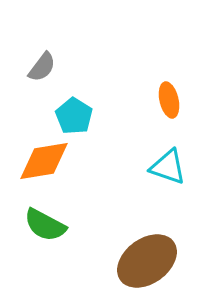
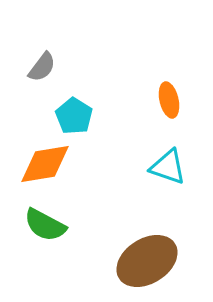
orange diamond: moved 1 px right, 3 px down
brown ellipse: rotated 4 degrees clockwise
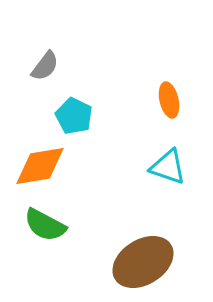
gray semicircle: moved 3 px right, 1 px up
cyan pentagon: rotated 6 degrees counterclockwise
orange diamond: moved 5 px left, 2 px down
brown ellipse: moved 4 px left, 1 px down
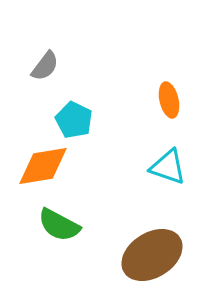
cyan pentagon: moved 4 px down
orange diamond: moved 3 px right
green semicircle: moved 14 px right
brown ellipse: moved 9 px right, 7 px up
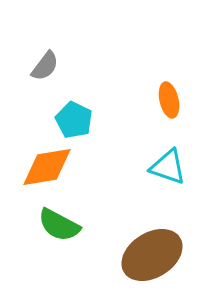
orange diamond: moved 4 px right, 1 px down
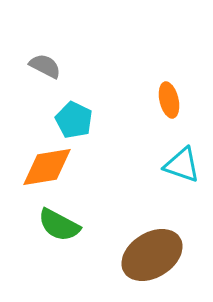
gray semicircle: rotated 100 degrees counterclockwise
cyan triangle: moved 14 px right, 2 px up
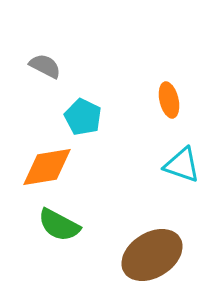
cyan pentagon: moved 9 px right, 3 px up
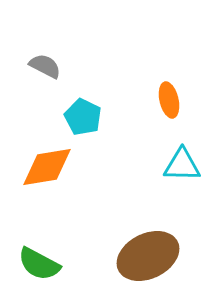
cyan triangle: rotated 18 degrees counterclockwise
green semicircle: moved 20 px left, 39 px down
brown ellipse: moved 4 px left, 1 px down; rotated 6 degrees clockwise
